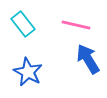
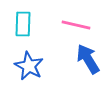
cyan rectangle: rotated 40 degrees clockwise
blue star: moved 1 px right, 6 px up
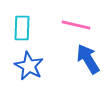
cyan rectangle: moved 1 px left, 4 px down
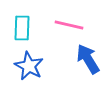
pink line: moved 7 px left
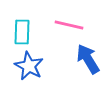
cyan rectangle: moved 4 px down
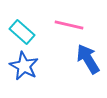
cyan rectangle: rotated 50 degrees counterclockwise
blue star: moved 5 px left
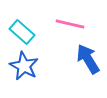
pink line: moved 1 px right, 1 px up
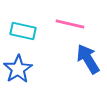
cyan rectangle: moved 1 px right, 1 px up; rotated 30 degrees counterclockwise
blue star: moved 6 px left, 3 px down; rotated 12 degrees clockwise
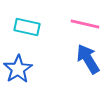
pink line: moved 15 px right
cyan rectangle: moved 4 px right, 4 px up
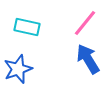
pink line: moved 1 px up; rotated 64 degrees counterclockwise
blue star: rotated 12 degrees clockwise
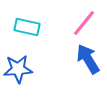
pink line: moved 1 px left
blue star: rotated 16 degrees clockwise
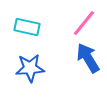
blue arrow: moved 1 px up
blue star: moved 12 px right, 1 px up
